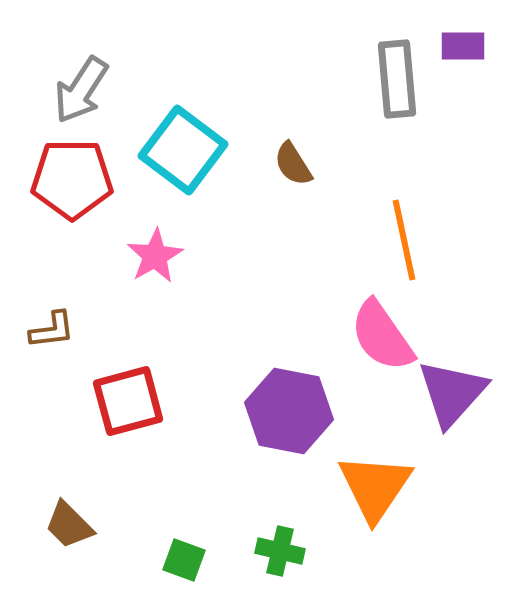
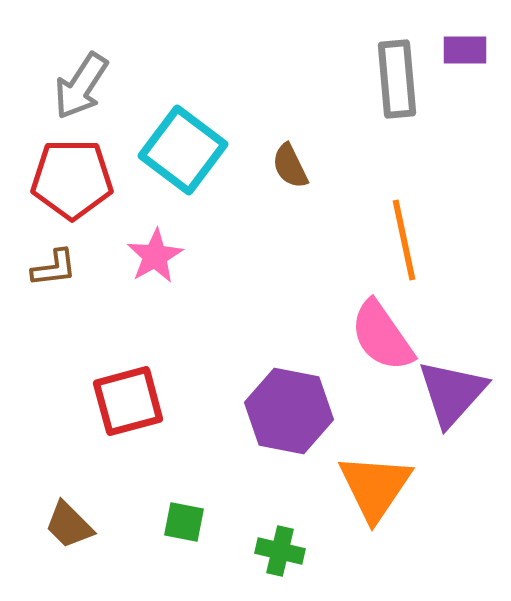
purple rectangle: moved 2 px right, 4 px down
gray arrow: moved 4 px up
brown semicircle: moved 3 px left, 2 px down; rotated 6 degrees clockwise
brown L-shape: moved 2 px right, 62 px up
green square: moved 38 px up; rotated 9 degrees counterclockwise
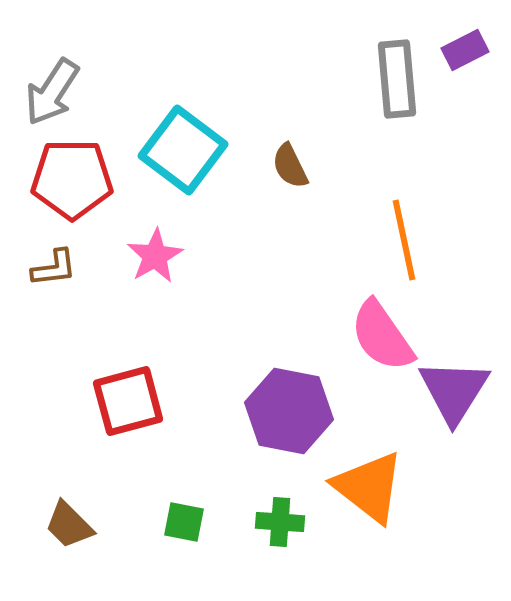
purple rectangle: rotated 27 degrees counterclockwise
gray arrow: moved 29 px left, 6 px down
purple triangle: moved 2 px right, 2 px up; rotated 10 degrees counterclockwise
orange triangle: moved 6 px left; rotated 26 degrees counterclockwise
green cross: moved 29 px up; rotated 9 degrees counterclockwise
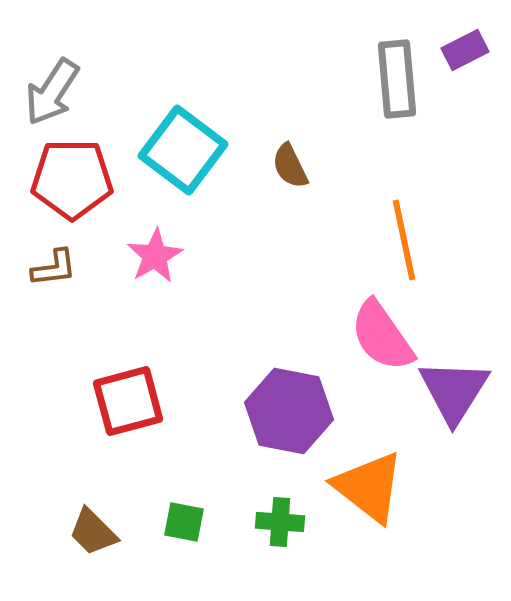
brown trapezoid: moved 24 px right, 7 px down
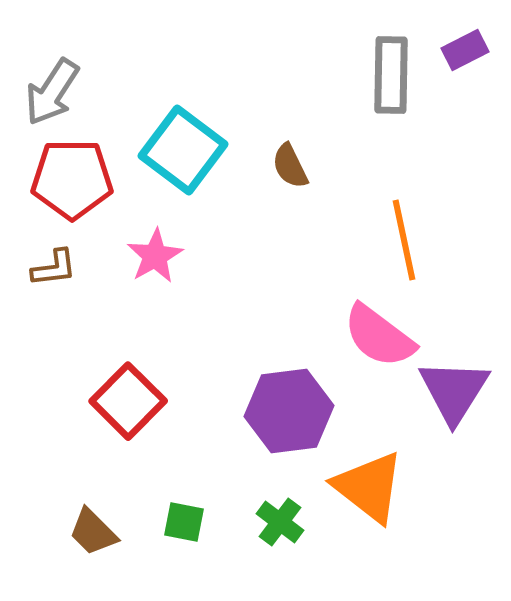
gray rectangle: moved 6 px left, 4 px up; rotated 6 degrees clockwise
pink semicircle: moved 3 px left; rotated 18 degrees counterclockwise
red square: rotated 30 degrees counterclockwise
purple hexagon: rotated 18 degrees counterclockwise
green cross: rotated 33 degrees clockwise
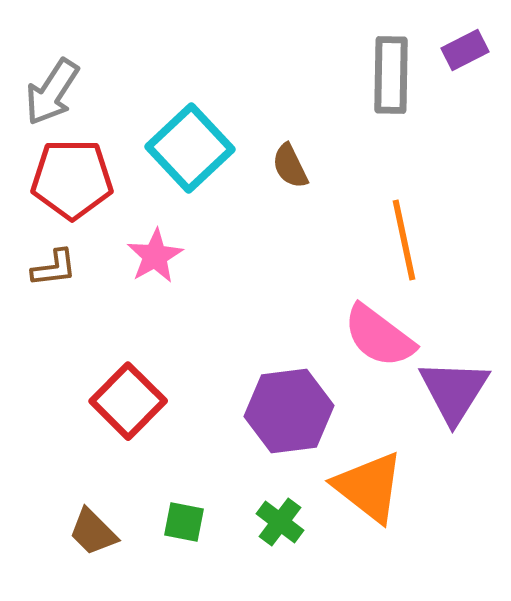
cyan square: moved 7 px right, 2 px up; rotated 10 degrees clockwise
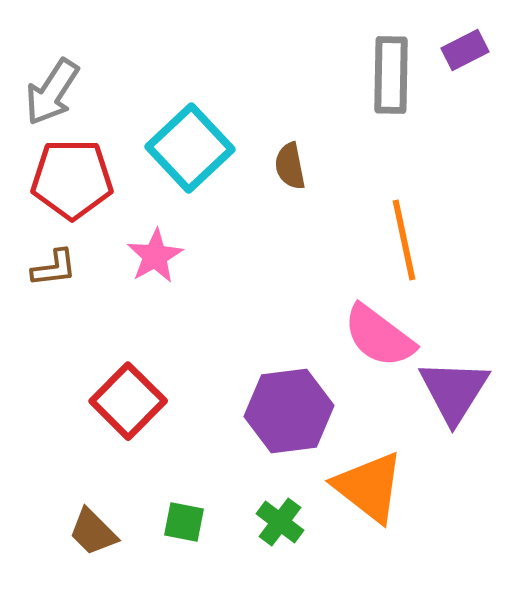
brown semicircle: rotated 15 degrees clockwise
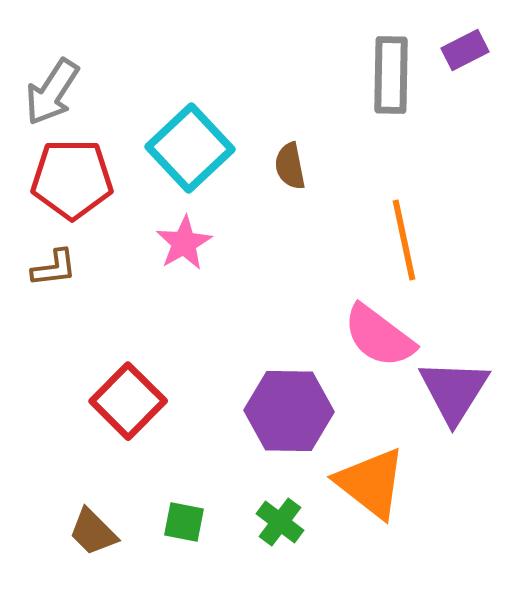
pink star: moved 29 px right, 13 px up
purple hexagon: rotated 8 degrees clockwise
orange triangle: moved 2 px right, 4 px up
